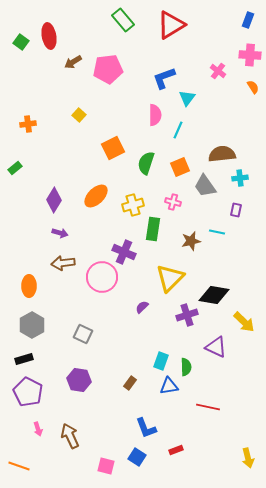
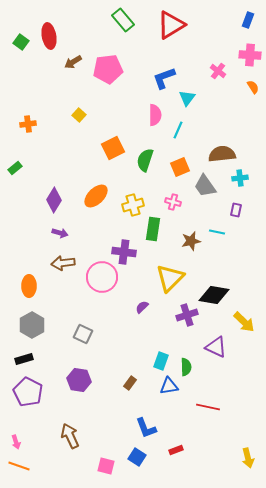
green semicircle at (146, 163): moved 1 px left, 3 px up
purple cross at (124, 252): rotated 15 degrees counterclockwise
pink arrow at (38, 429): moved 22 px left, 13 px down
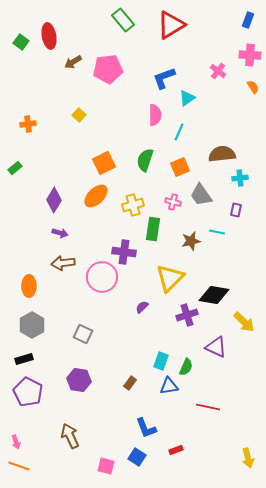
cyan triangle at (187, 98): rotated 18 degrees clockwise
cyan line at (178, 130): moved 1 px right, 2 px down
orange square at (113, 148): moved 9 px left, 15 px down
gray trapezoid at (205, 186): moved 4 px left, 9 px down
green semicircle at (186, 367): rotated 24 degrees clockwise
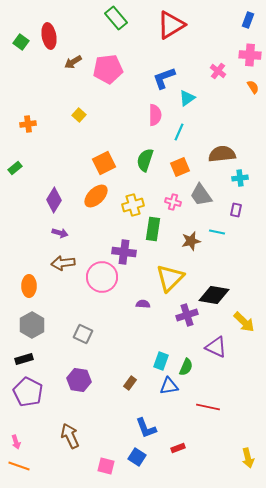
green rectangle at (123, 20): moved 7 px left, 2 px up
purple semicircle at (142, 307): moved 1 px right, 3 px up; rotated 48 degrees clockwise
red rectangle at (176, 450): moved 2 px right, 2 px up
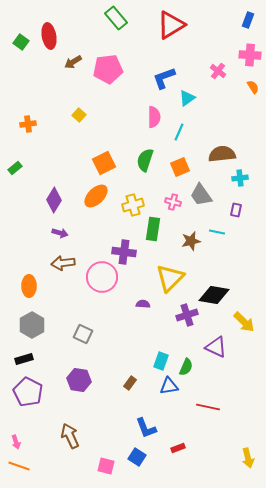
pink semicircle at (155, 115): moved 1 px left, 2 px down
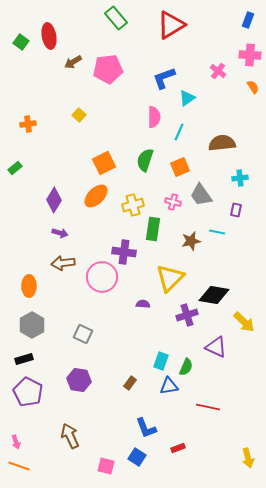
brown semicircle at (222, 154): moved 11 px up
